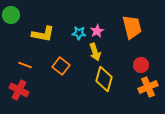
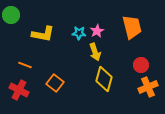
orange square: moved 6 px left, 17 px down
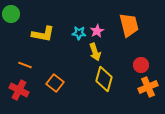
green circle: moved 1 px up
orange trapezoid: moved 3 px left, 2 px up
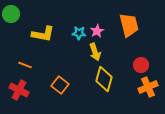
orange square: moved 5 px right, 2 px down
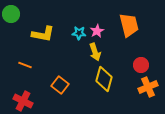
red cross: moved 4 px right, 11 px down
